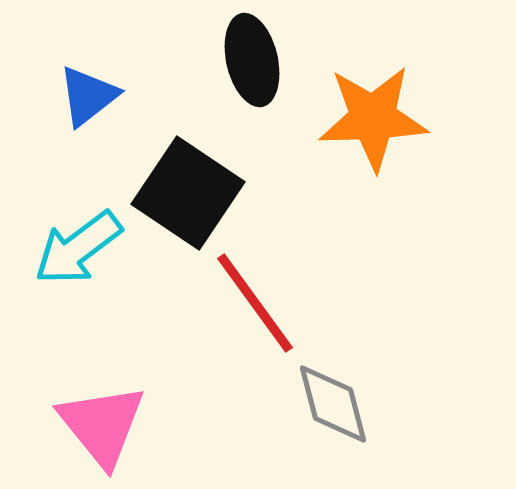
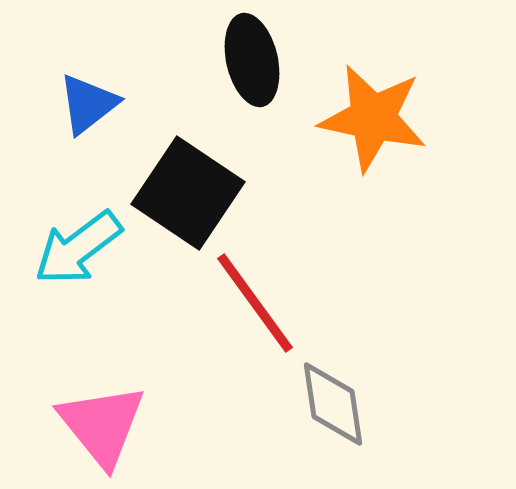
blue triangle: moved 8 px down
orange star: rotated 14 degrees clockwise
gray diamond: rotated 6 degrees clockwise
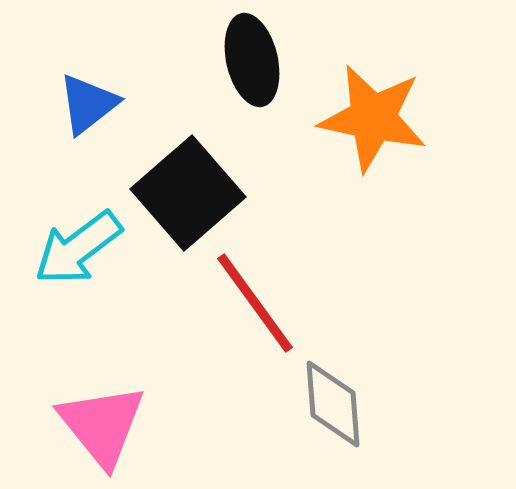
black square: rotated 15 degrees clockwise
gray diamond: rotated 4 degrees clockwise
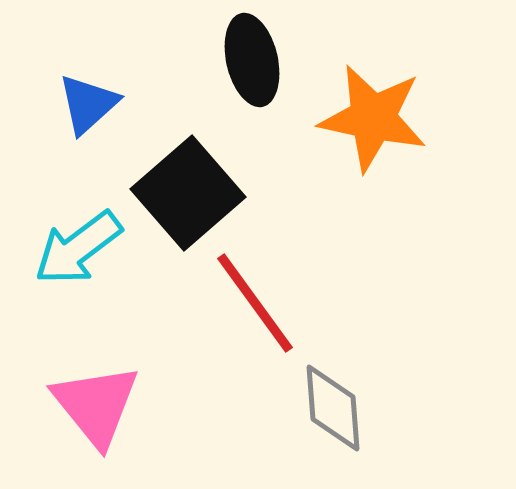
blue triangle: rotated 4 degrees counterclockwise
gray diamond: moved 4 px down
pink triangle: moved 6 px left, 20 px up
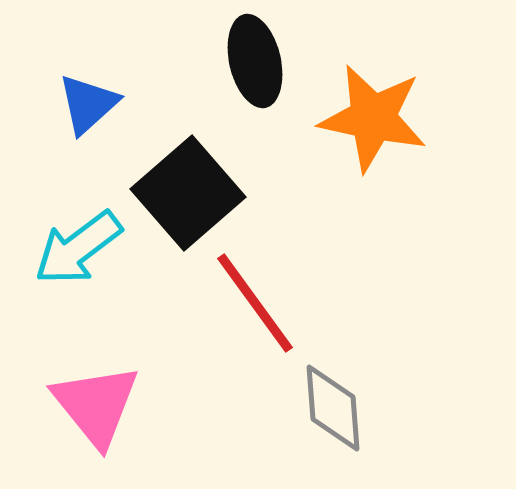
black ellipse: moved 3 px right, 1 px down
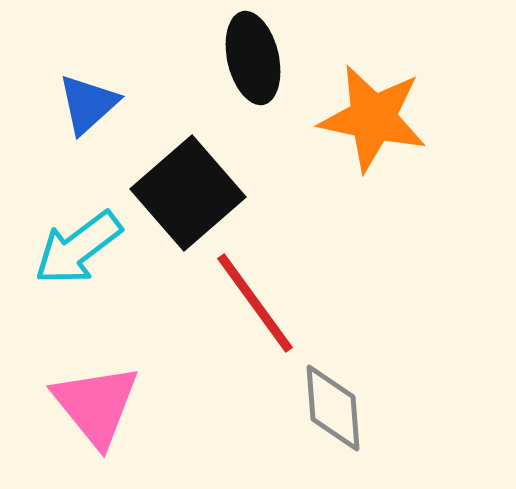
black ellipse: moved 2 px left, 3 px up
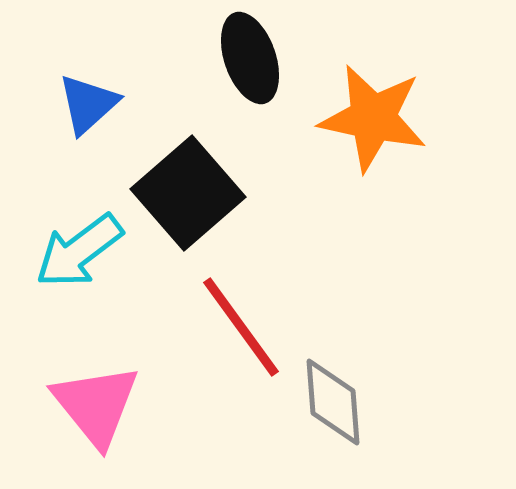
black ellipse: moved 3 px left; rotated 6 degrees counterclockwise
cyan arrow: moved 1 px right, 3 px down
red line: moved 14 px left, 24 px down
gray diamond: moved 6 px up
